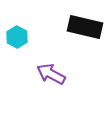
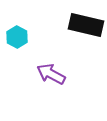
black rectangle: moved 1 px right, 2 px up
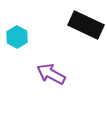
black rectangle: rotated 12 degrees clockwise
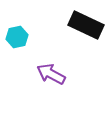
cyan hexagon: rotated 20 degrees clockwise
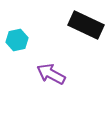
cyan hexagon: moved 3 px down
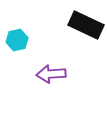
purple arrow: rotated 32 degrees counterclockwise
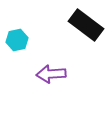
black rectangle: rotated 12 degrees clockwise
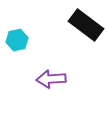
purple arrow: moved 5 px down
